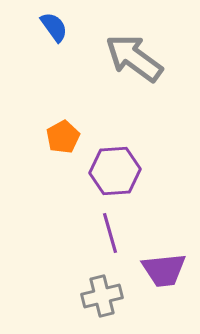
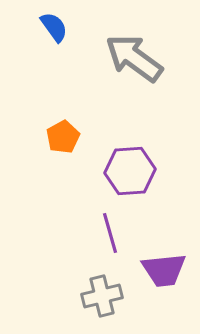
purple hexagon: moved 15 px right
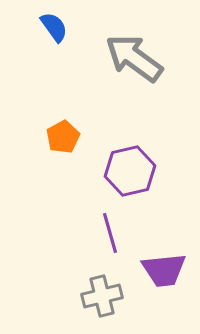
purple hexagon: rotated 9 degrees counterclockwise
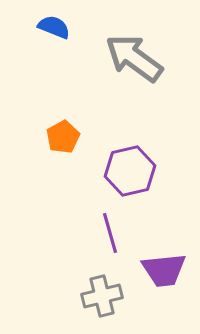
blue semicircle: rotated 32 degrees counterclockwise
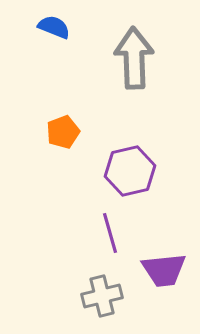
gray arrow: rotated 52 degrees clockwise
orange pentagon: moved 5 px up; rotated 8 degrees clockwise
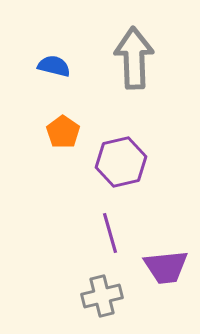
blue semicircle: moved 39 px down; rotated 8 degrees counterclockwise
orange pentagon: rotated 16 degrees counterclockwise
purple hexagon: moved 9 px left, 9 px up
purple trapezoid: moved 2 px right, 3 px up
